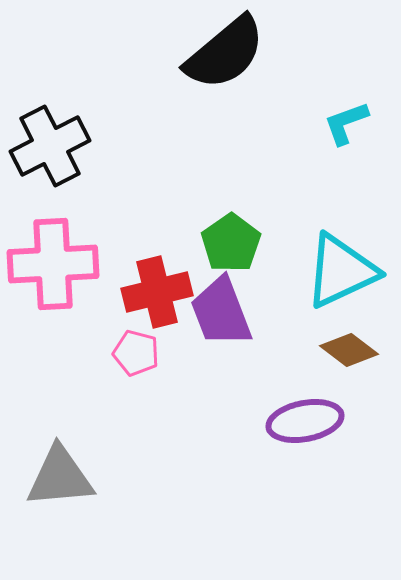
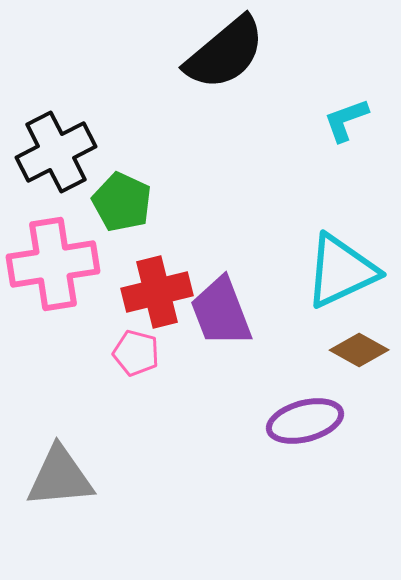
cyan L-shape: moved 3 px up
black cross: moved 6 px right, 6 px down
green pentagon: moved 109 px left, 41 px up; rotated 12 degrees counterclockwise
pink cross: rotated 6 degrees counterclockwise
brown diamond: moved 10 px right; rotated 8 degrees counterclockwise
purple ellipse: rotated 4 degrees counterclockwise
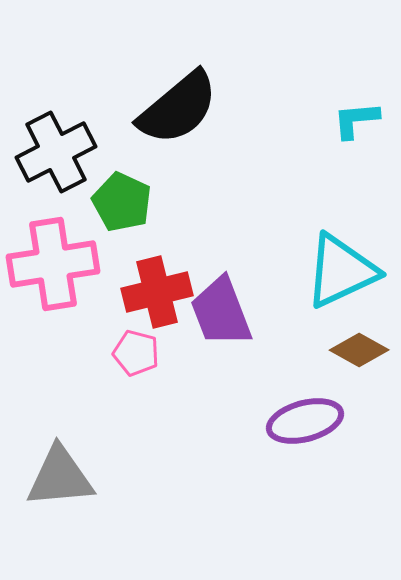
black semicircle: moved 47 px left, 55 px down
cyan L-shape: moved 10 px right; rotated 15 degrees clockwise
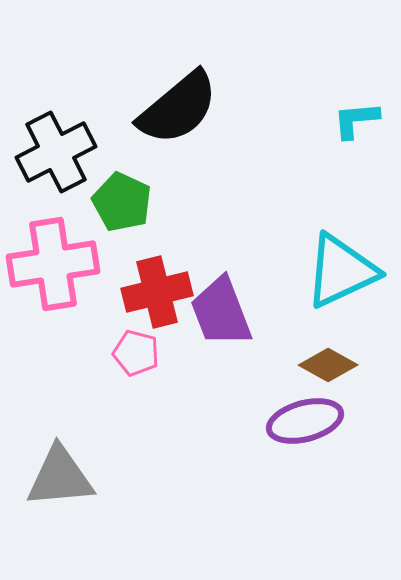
brown diamond: moved 31 px left, 15 px down
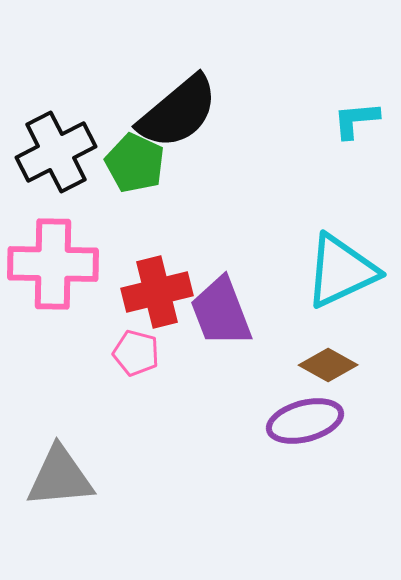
black semicircle: moved 4 px down
green pentagon: moved 13 px right, 39 px up
pink cross: rotated 10 degrees clockwise
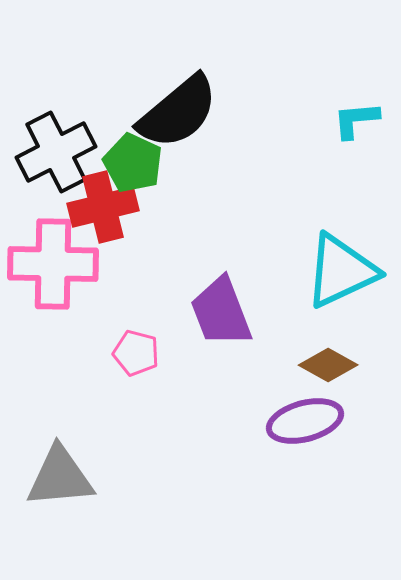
green pentagon: moved 2 px left
red cross: moved 54 px left, 85 px up
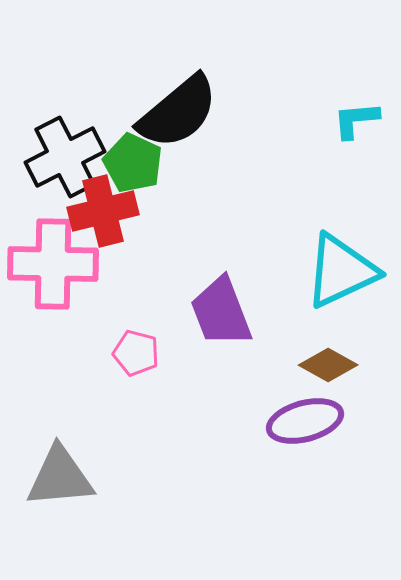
black cross: moved 9 px right, 5 px down
red cross: moved 4 px down
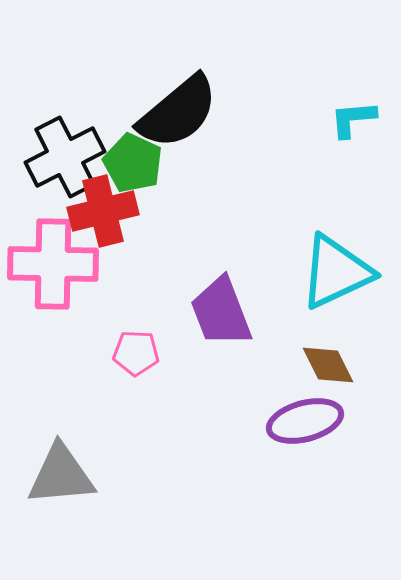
cyan L-shape: moved 3 px left, 1 px up
cyan triangle: moved 5 px left, 1 px down
pink pentagon: rotated 12 degrees counterclockwise
brown diamond: rotated 34 degrees clockwise
gray triangle: moved 1 px right, 2 px up
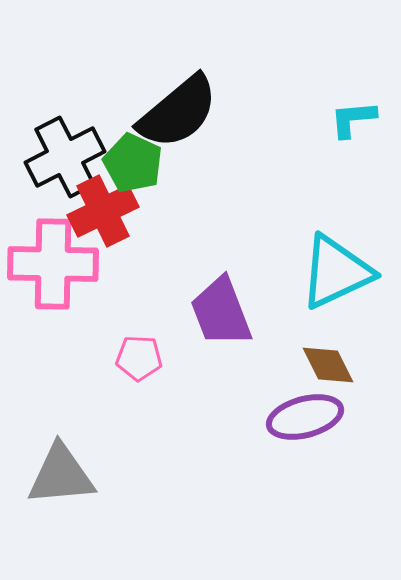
red cross: rotated 12 degrees counterclockwise
pink pentagon: moved 3 px right, 5 px down
purple ellipse: moved 4 px up
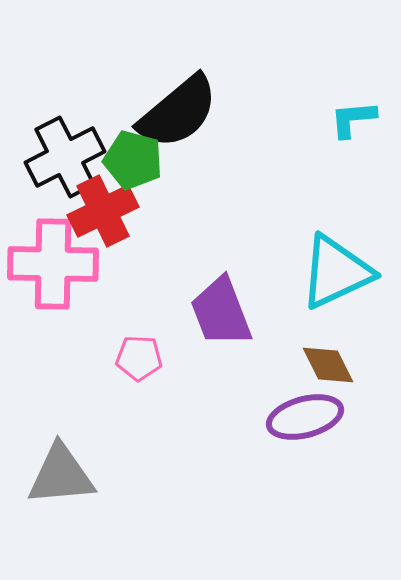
green pentagon: moved 3 px up; rotated 10 degrees counterclockwise
